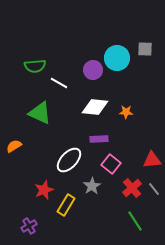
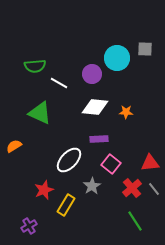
purple circle: moved 1 px left, 4 px down
red triangle: moved 2 px left, 3 px down
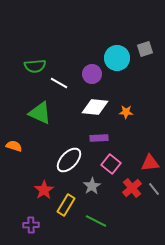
gray square: rotated 21 degrees counterclockwise
purple rectangle: moved 1 px up
orange semicircle: rotated 49 degrees clockwise
red star: rotated 12 degrees counterclockwise
green line: moved 39 px left; rotated 30 degrees counterclockwise
purple cross: moved 2 px right, 1 px up; rotated 28 degrees clockwise
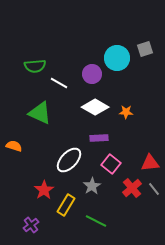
white diamond: rotated 24 degrees clockwise
purple cross: rotated 35 degrees counterclockwise
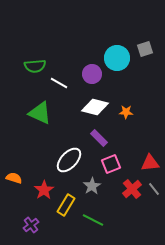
white diamond: rotated 16 degrees counterclockwise
purple rectangle: rotated 48 degrees clockwise
orange semicircle: moved 32 px down
pink square: rotated 30 degrees clockwise
red cross: moved 1 px down
green line: moved 3 px left, 1 px up
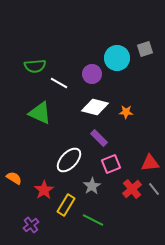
orange semicircle: rotated 14 degrees clockwise
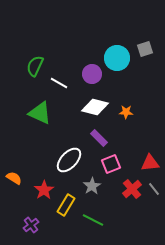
green semicircle: rotated 120 degrees clockwise
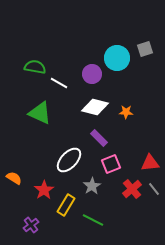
green semicircle: moved 1 px down; rotated 75 degrees clockwise
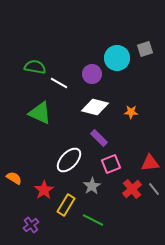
orange star: moved 5 px right
